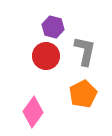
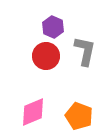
purple hexagon: rotated 10 degrees clockwise
orange pentagon: moved 4 px left, 22 px down; rotated 24 degrees counterclockwise
pink diamond: rotated 32 degrees clockwise
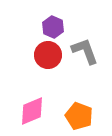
gray L-shape: rotated 32 degrees counterclockwise
red circle: moved 2 px right, 1 px up
pink diamond: moved 1 px left, 1 px up
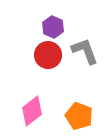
pink diamond: rotated 16 degrees counterclockwise
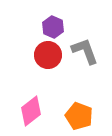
pink diamond: moved 1 px left
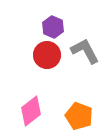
gray L-shape: rotated 8 degrees counterclockwise
red circle: moved 1 px left
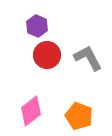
purple hexagon: moved 16 px left, 1 px up
gray L-shape: moved 3 px right, 7 px down
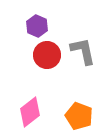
gray L-shape: moved 5 px left, 7 px up; rotated 16 degrees clockwise
pink diamond: moved 1 px left, 1 px down
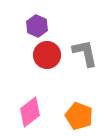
gray L-shape: moved 2 px right, 2 px down
